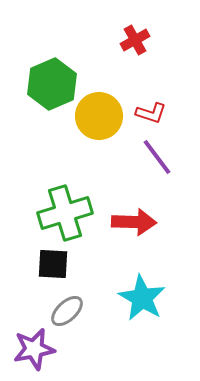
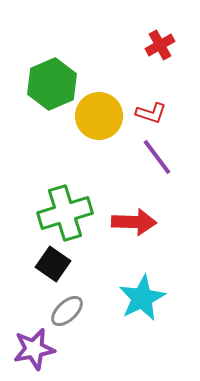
red cross: moved 25 px right, 5 px down
black square: rotated 32 degrees clockwise
cyan star: rotated 15 degrees clockwise
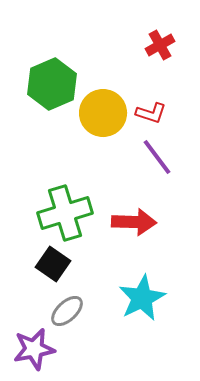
yellow circle: moved 4 px right, 3 px up
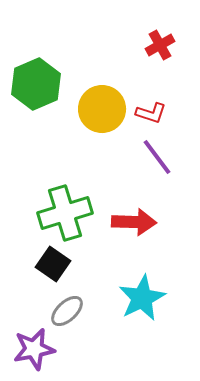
green hexagon: moved 16 px left
yellow circle: moved 1 px left, 4 px up
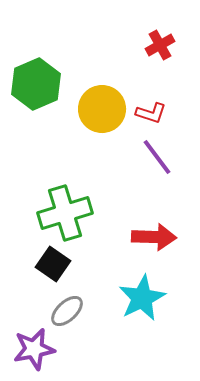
red arrow: moved 20 px right, 15 px down
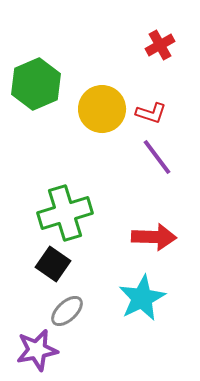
purple star: moved 3 px right, 1 px down
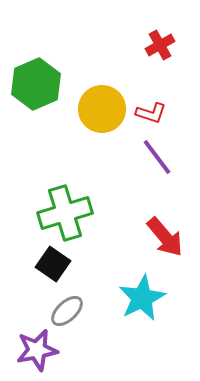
red arrow: moved 11 px right; rotated 48 degrees clockwise
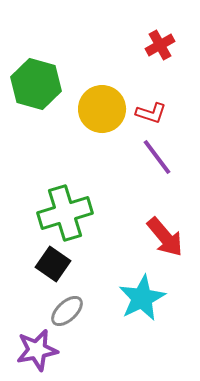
green hexagon: rotated 21 degrees counterclockwise
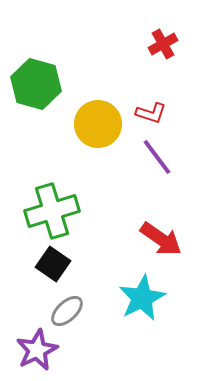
red cross: moved 3 px right, 1 px up
yellow circle: moved 4 px left, 15 px down
green cross: moved 13 px left, 2 px up
red arrow: moved 4 px left, 2 px down; rotated 15 degrees counterclockwise
purple star: rotated 15 degrees counterclockwise
